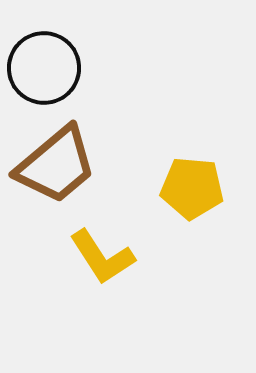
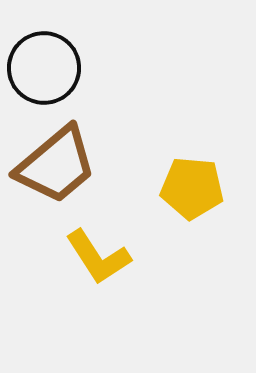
yellow L-shape: moved 4 px left
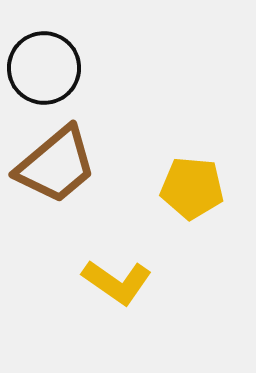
yellow L-shape: moved 19 px right, 25 px down; rotated 22 degrees counterclockwise
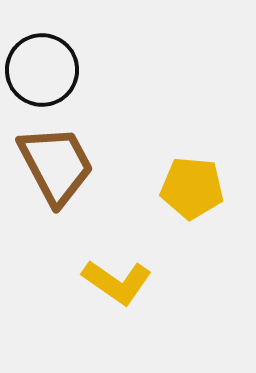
black circle: moved 2 px left, 2 px down
brown trapezoid: rotated 78 degrees counterclockwise
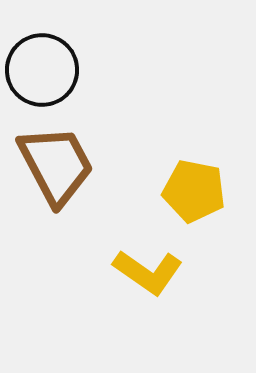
yellow pentagon: moved 2 px right, 3 px down; rotated 6 degrees clockwise
yellow L-shape: moved 31 px right, 10 px up
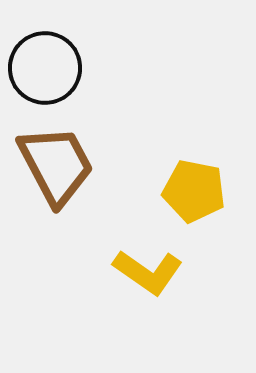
black circle: moved 3 px right, 2 px up
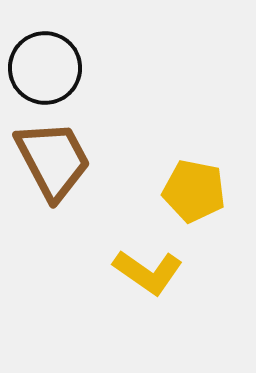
brown trapezoid: moved 3 px left, 5 px up
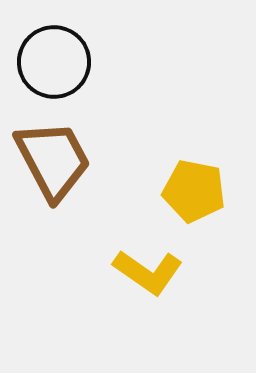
black circle: moved 9 px right, 6 px up
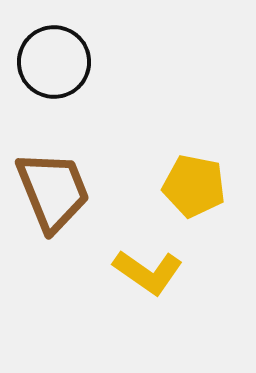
brown trapezoid: moved 31 px down; rotated 6 degrees clockwise
yellow pentagon: moved 5 px up
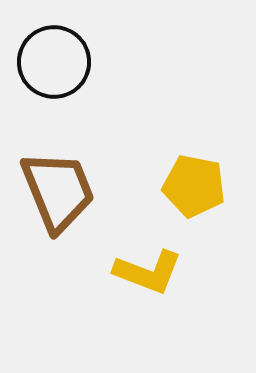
brown trapezoid: moved 5 px right
yellow L-shape: rotated 14 degrees counterclockwise
